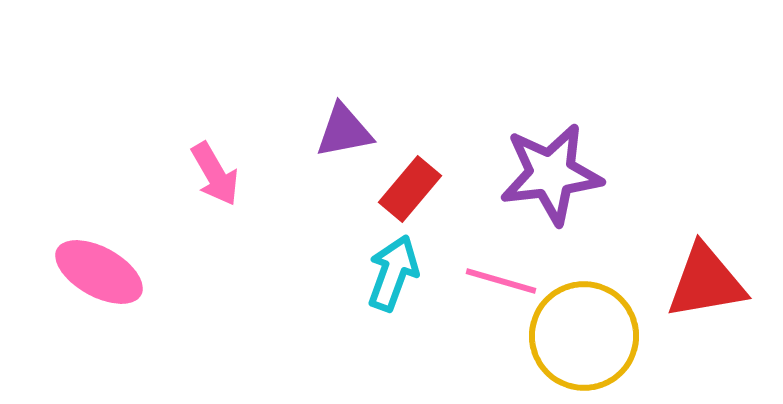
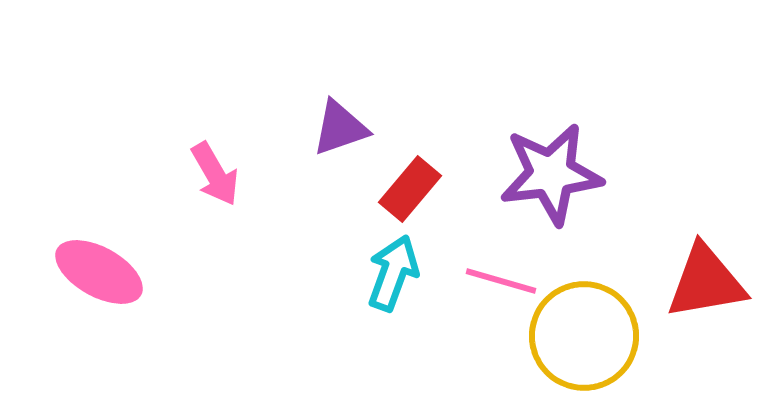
purple triangle: moved 4 px left, 3 px up; rotated 8 degrees counterclockwise
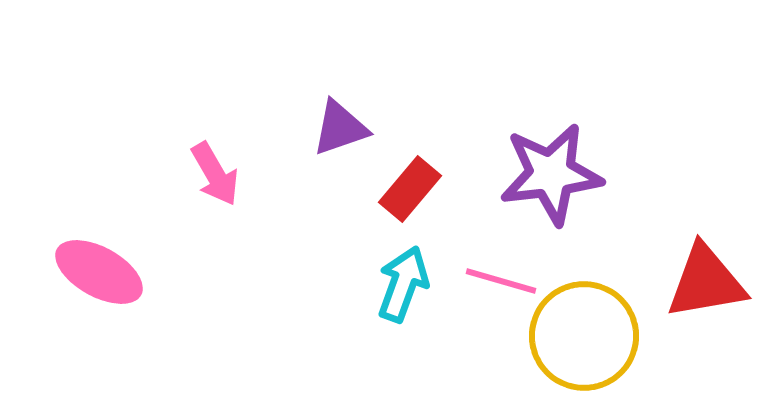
cyan arrow: moved 10 px right, 11 px down
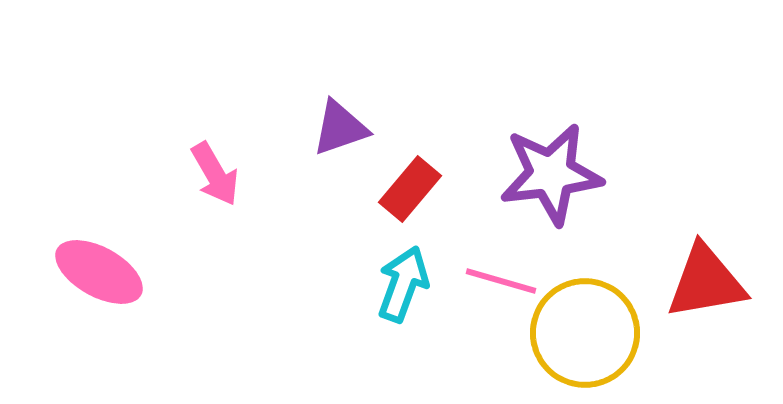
yellow circle: moved 1 px right, 3 px up
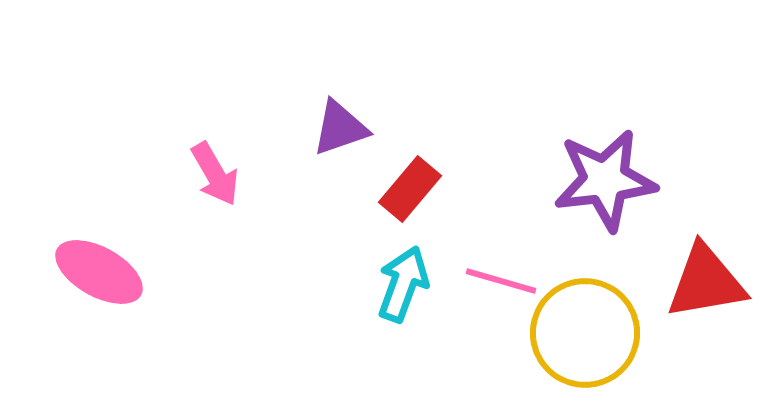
purple star: moved 54 px right, 6 px down
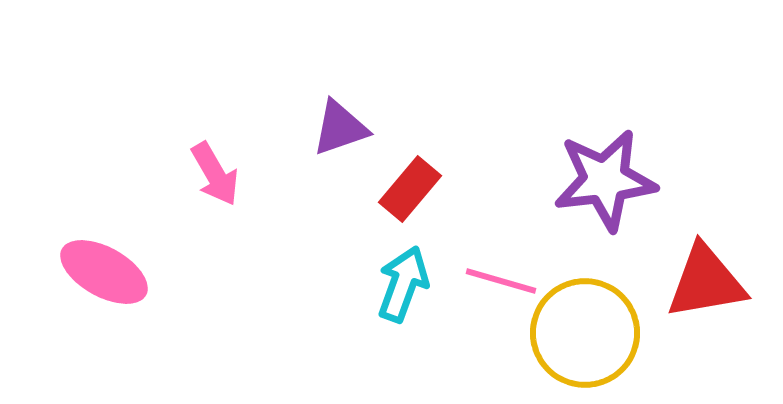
pink ellipse: moved 5 px right
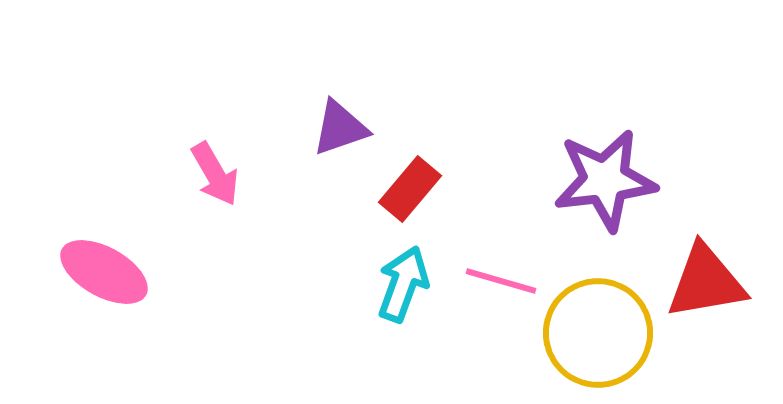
yellow circle: moved 13 px right
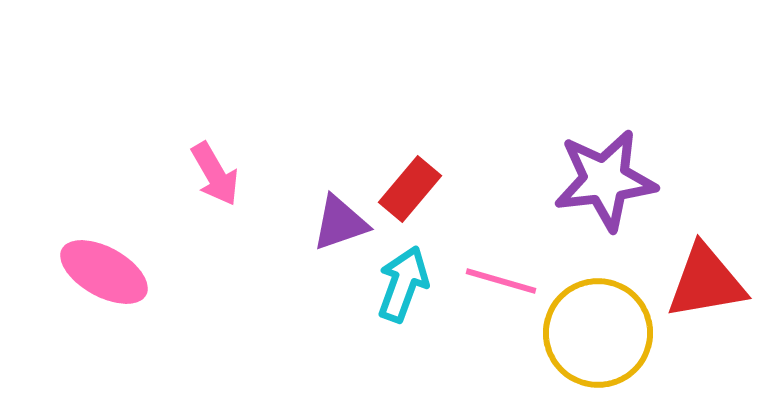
purple triangle: moved 95 px down
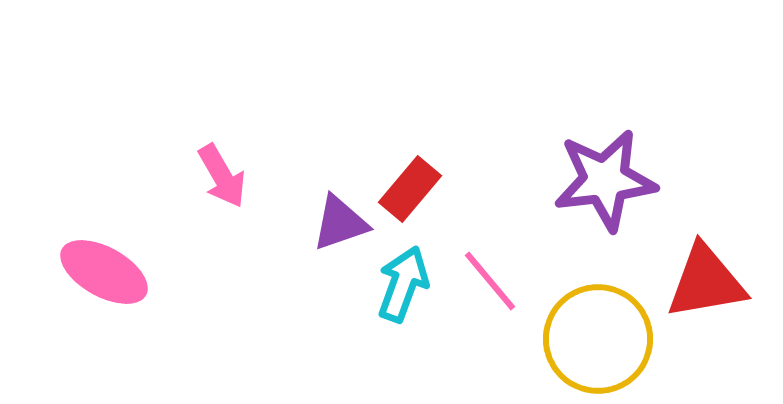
pink arrow: moved 7 px right, 2 px down
pink line: moved 11 px left; rotated 34 degrees clockwise
yellow circle: moved 6 px down
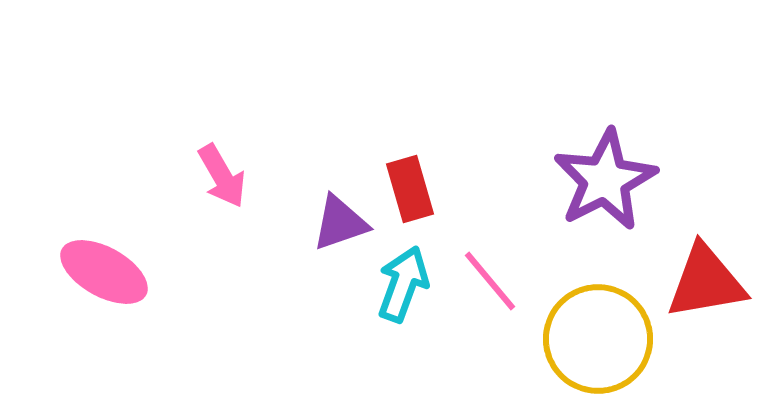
purple star: rotated 20 degrees counterclockwise
red rectangle: rotated 56 degrees counterclockwise
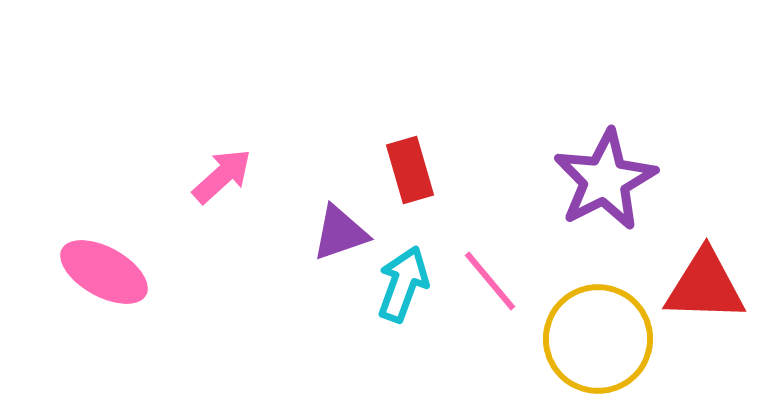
pink arrow: rotated 102 degrees counterclockwise
red rectangle: moved 19 px up
purple triangle: moved 10 px down
red triangle: moved 1 px left, 4 px down; rotated 12 degrees clockwise
